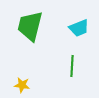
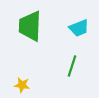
green trapezoid: rotated 12 degrees counterclockwise
green line: rotated 15 degrees clockwise
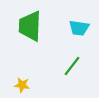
cyan trapezoid: rotated 30 degrees clockwise
green line: rotated 20 degrees clockwise
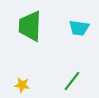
green line: moved 15 px down
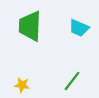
cyan trapezoid: rotated 15 degrees clockwise
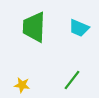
green trapezoid: moved 4 px right, 1 px down
green line: moved 1 px up
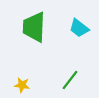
cyan trapezoid: rotated 15 degrees clockwise
green line: moved 2 px left
